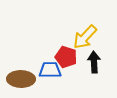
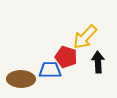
black arrow: moved 4 px right
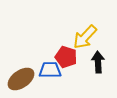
brown ellipse: rotated 36 degrees counterclockwise
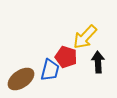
blue trapezoid: rotated 105 degrees clockwise
